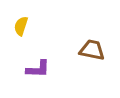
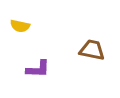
yellow semicircle: moved 1 px left; rotated 96 degrees counterclockwise
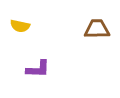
brown trapezoid: moved 5 px right, 21 px up; rotated 12 degrees counterclockwise
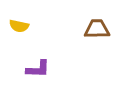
yellow semicircle: moved 1 px left
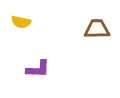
yellow semicircle: moved 2 px right, 4 px up
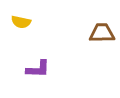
brown trapezoid: moved 5 px right, 4 px down
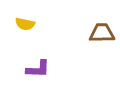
yellow semicircle: moved 4 px right, 2 px down
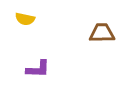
yellow semicircle: moved 5 px up
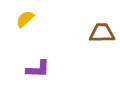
yellow semicircle: rotated 126 degrees clockwise
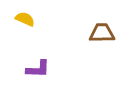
yellow semicircle: rotated 66 degrees clockwise
